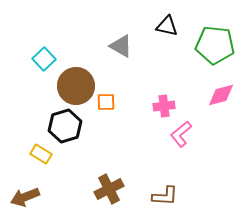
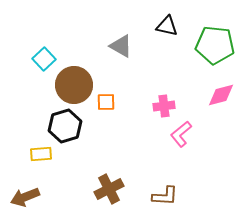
brown circle: moved 2 px left, 1 px up
yellow rectangle: rotated 35 degrees counterclockwise
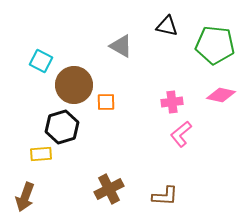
cyan square: moved 3 px left, 2 px down; rotated 20 degrees counterclockwise
pink diamond: rotated 28 degrees clockwise
pink cross: moved 8 px right, 4 px up
black hexagon: moved 3 px left, 1 px down
brown arrow: rotated 48 degrees counterclockwise
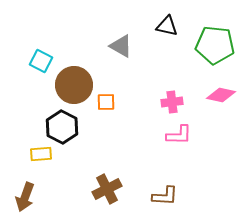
black hexagon: rotated 16 degrees counterclockwise
pink L-shape: moved 2 px left, 1 px down; rotated 140 degrees counterclockwise
brown cross: moved 2 px left
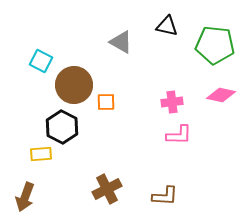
gray triangle: moved 4 px up
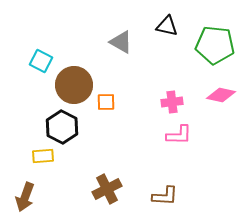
yellow rectangle: moved 2 px right, 2 px down
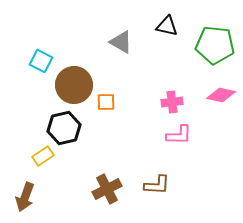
black hexagon: moved 2 px right, 1 px down; rotated 20 degrees clockwise
yellow rectangle: rotated 30 degrees counterclockwise
brown L-shape: moved 8 px left, 11 px up
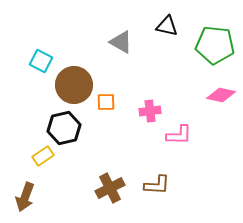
pink cross: moved 22 px left, 9 px down
brown cross: moved 3 px right, 1 px up
